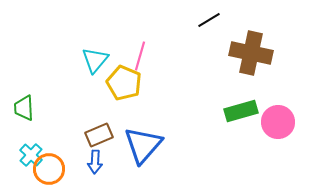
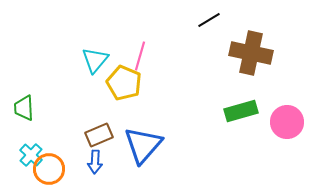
pink circle: moved 9 px right
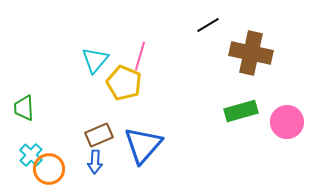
black line: moved 1 px left, 5 px down
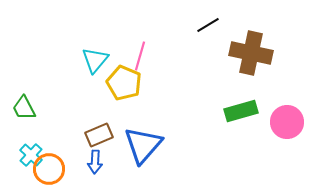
green trapezoid: rotated 24 degrees counterclockwise
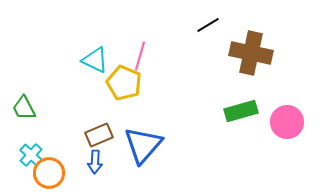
cyan triangle: rotated 44 degrees counterclockwise
orange circle: moved 4 px down
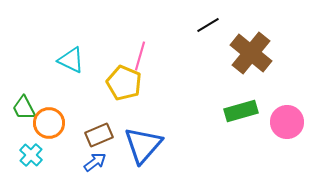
brown cross: rotated 27 degrees clockwise
cyan triangle: moved 24 px left
blue arrow: rotated 130 degrees counterclockwise
orange circle: moved 50 px up
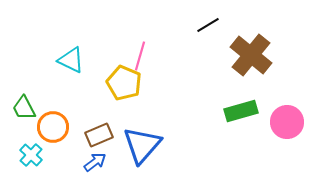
brown cross: moved 2 px down
orange circle: moved 4 px right, 4 px down
blue triangle: moved 1 px left
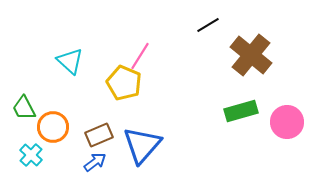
pink line: rotated 16 degrees clockwise
cyan triangle: moved 1 px left, 1 px down; rotated 16 degrees clockwise
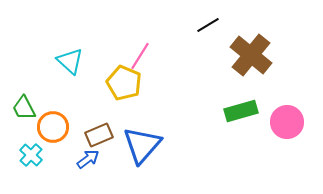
blue arrow: moved 7 px left, 3 px up
